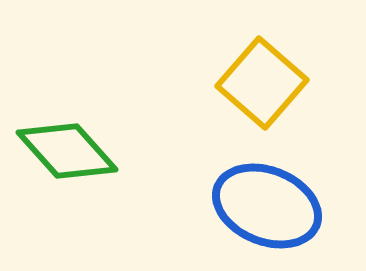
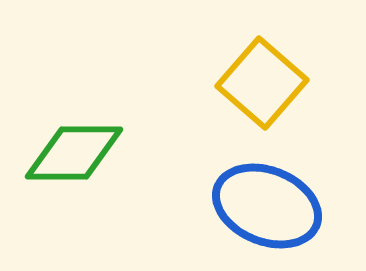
green diamond: moved 7 px right, 2 px down; rotated 48 degrees counterclockwise
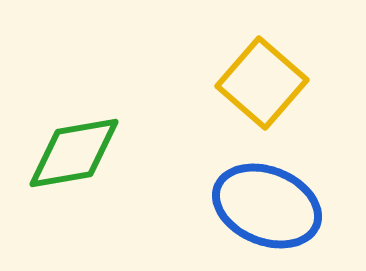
green diamond: rotated 10 degrees counterclockwise
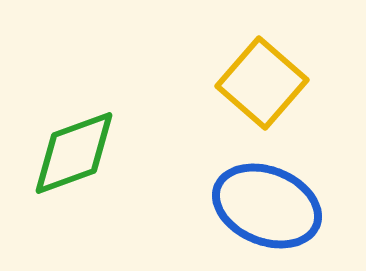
green diamond: rotated 10 degrees counterclockwise
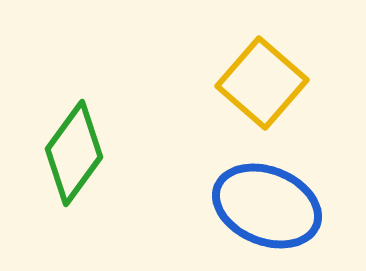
green diamond: rotated 34 degrees counterclockwise
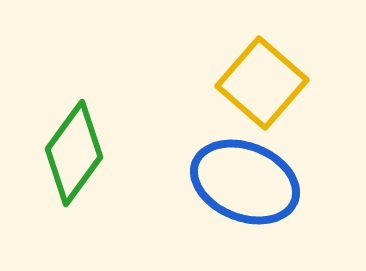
blue ellipse: moved 22 px left, 24 px up
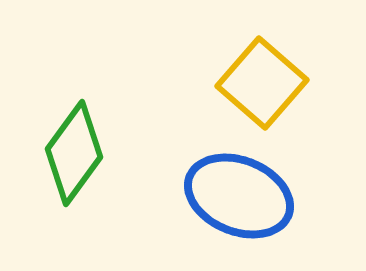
blue ellipse: moved 6 px left, 14 px down
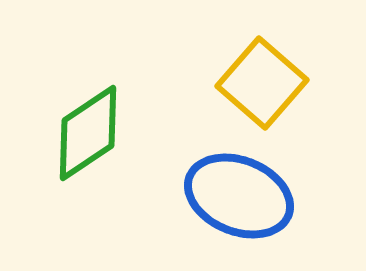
green diamond: moved 14 px right, 20 px up; rotated 20 degrees clockwise
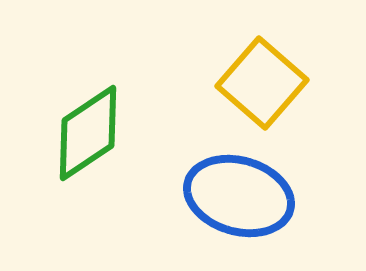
blue ellipse: rotated 6 degrees counterclockwise
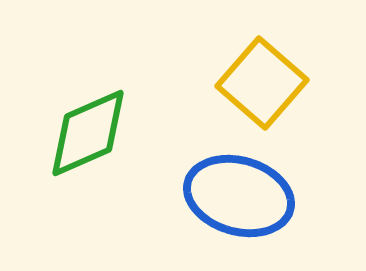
green diamond: rotated 10 degrees clockwise
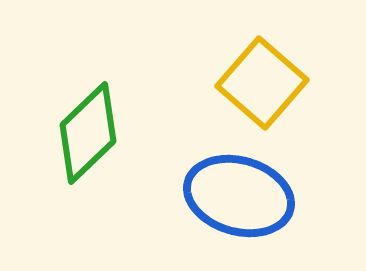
green diamond: rotated 20 degrees counterclockwise
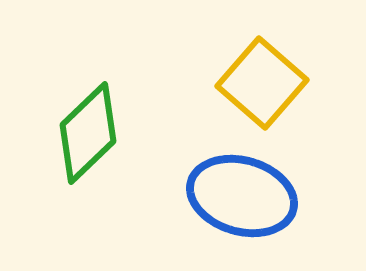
blue ellipse: moved 3 px right
